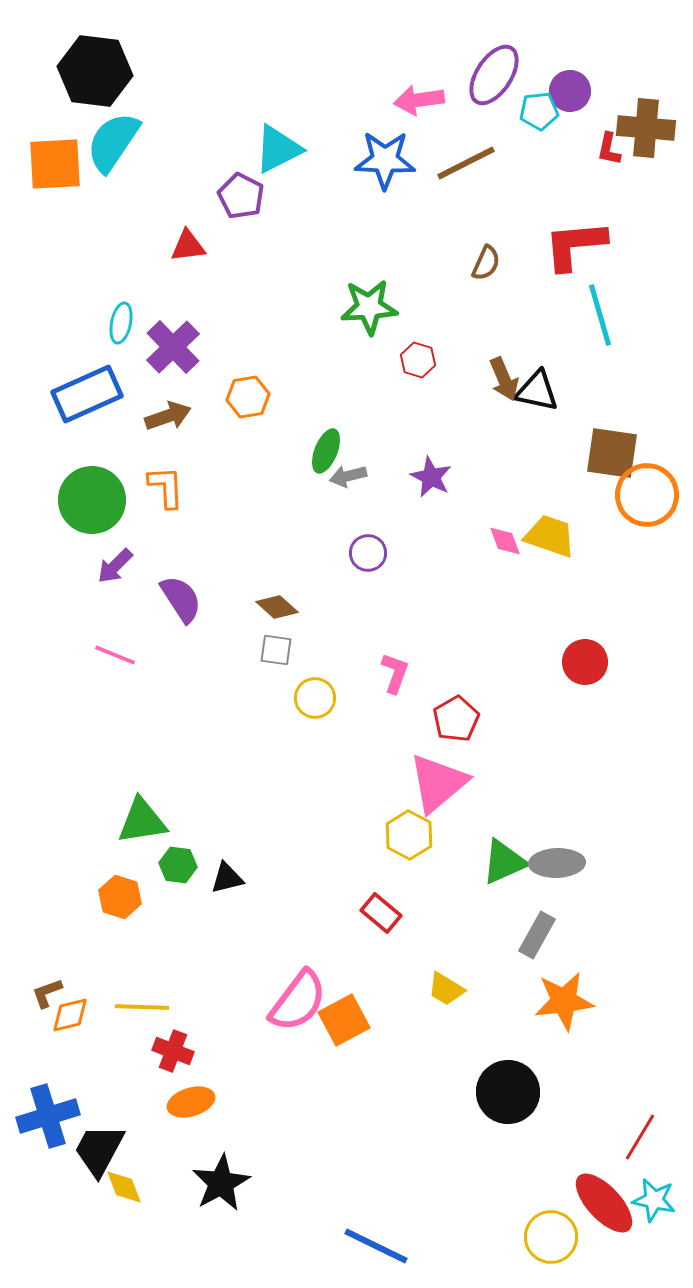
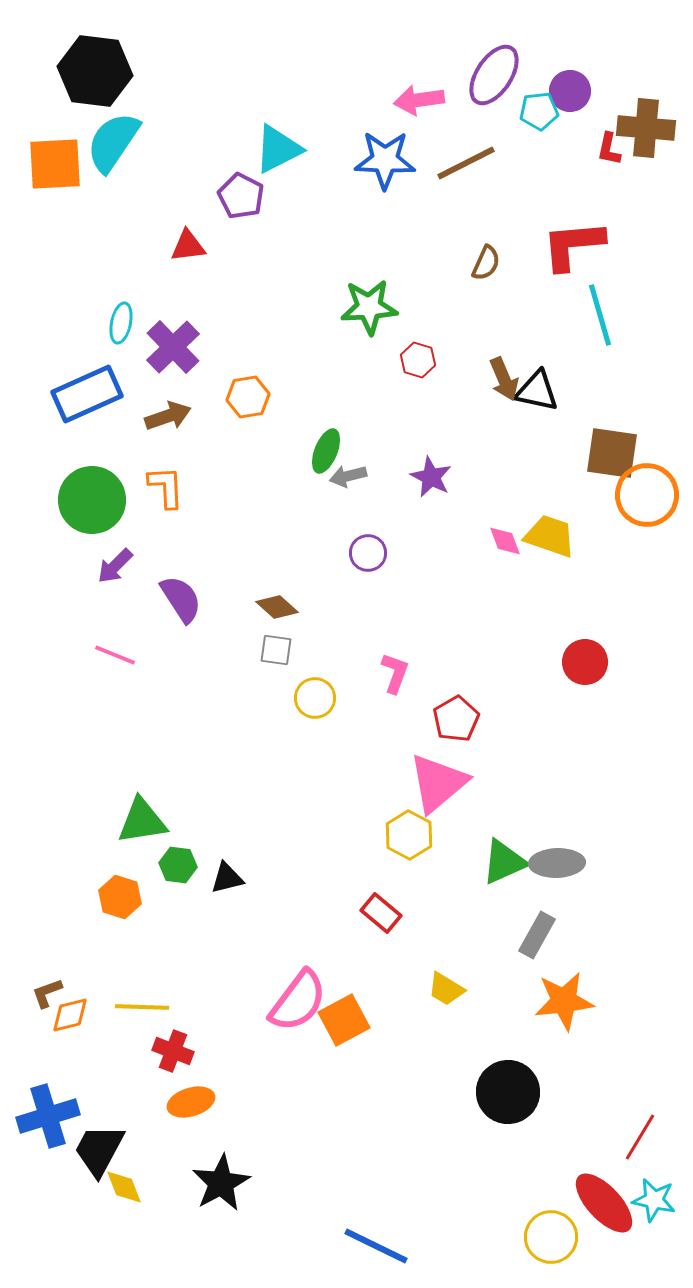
red L-shape at (575, 245): moved 2 px left
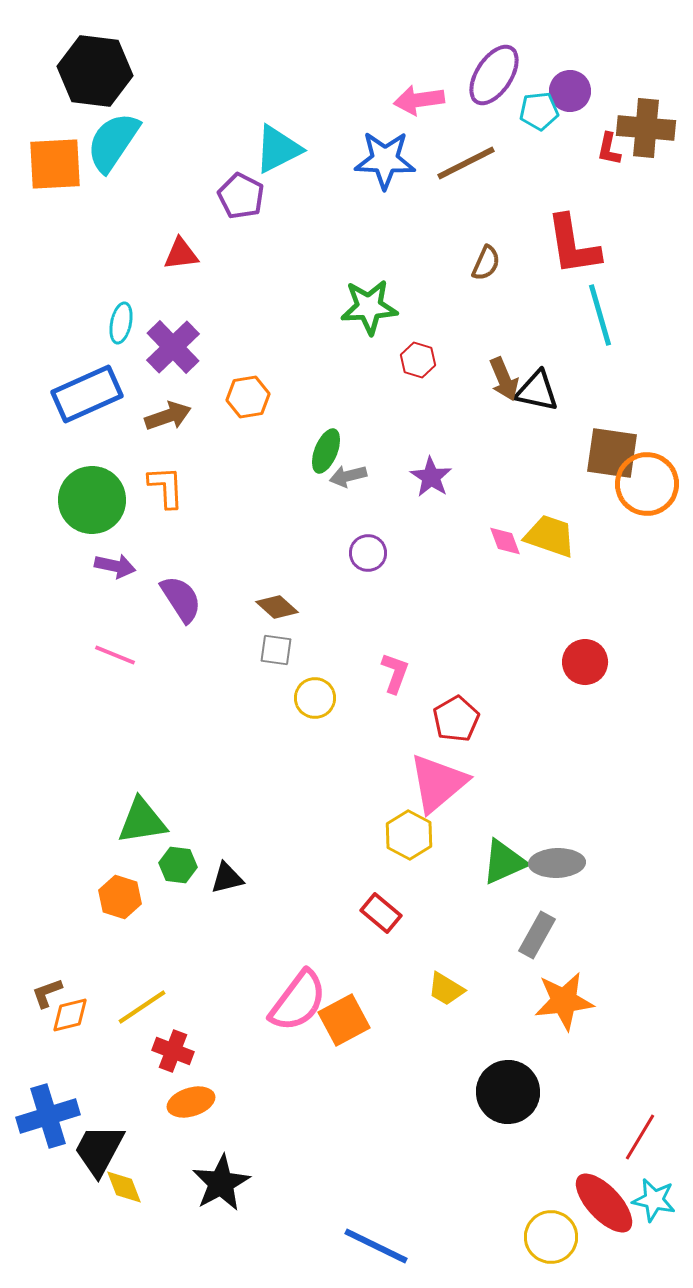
red L-shape at (573, 245): rotated 94 degrees counterclockwise
red triangle at (188, 246): moved 7 px left, 8 px down
purple star at (431, 477): rotated 6 degrees clockwise
orange circle at (647, 495): moved 11 px up
purple arrow at (115, 566): rotated 123 degrees counterclockwise
yellow line at (142, 1007): rotated 36 degrees counterclockwise
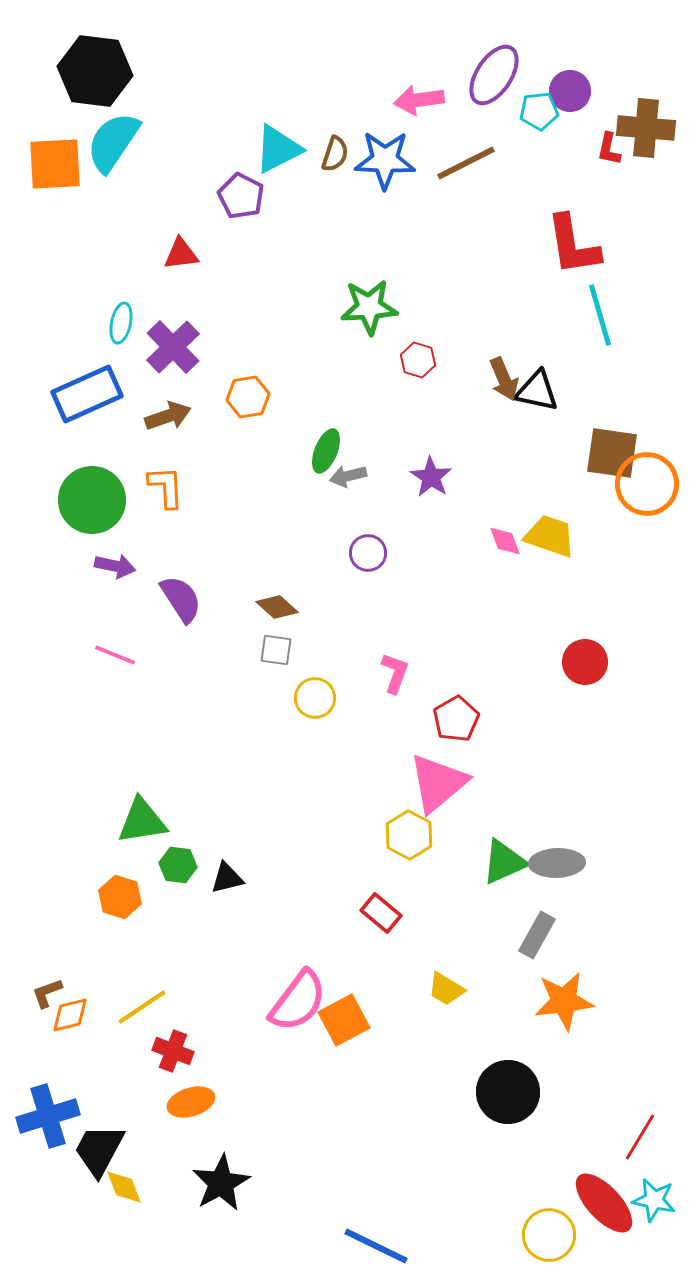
brown semicircle at (486, 263): moved 151 px left, 109 px up; rotated 6 degrees counterclockwise
yellow circle at (551, 1237): moved 2 px left, 2 px up
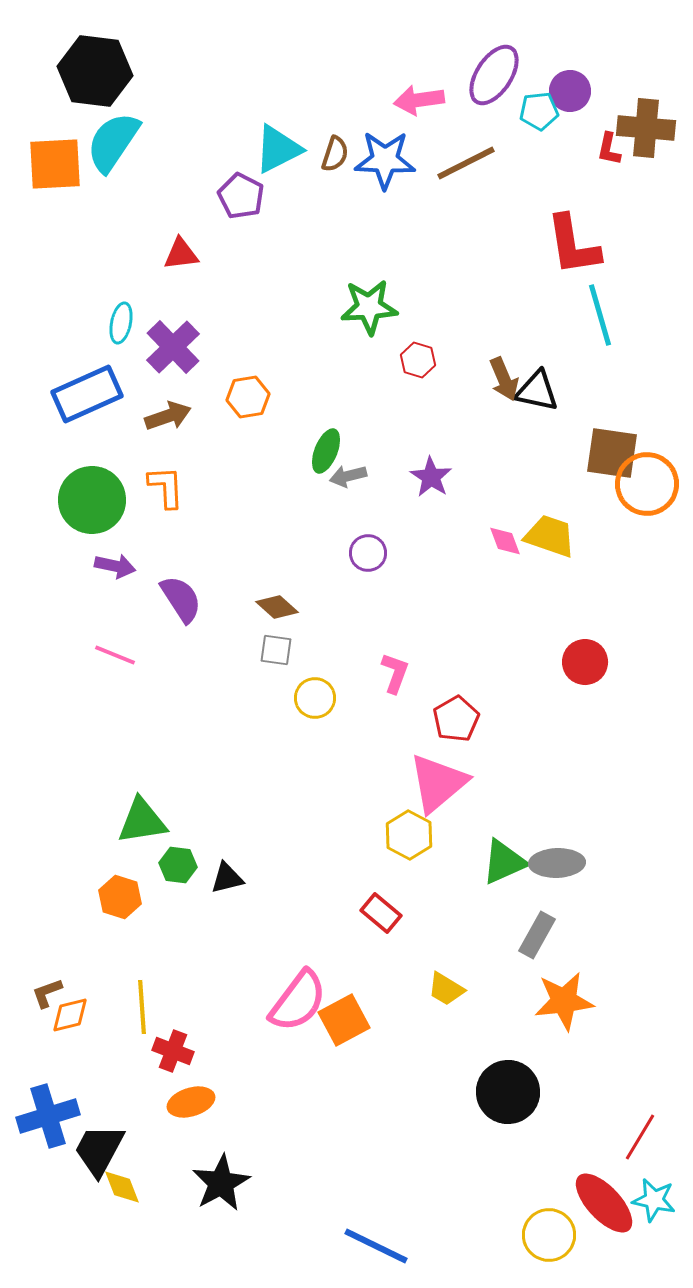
yellow line at (142, 1007): rotated 60 degrees counterclockwise
yellow diamond at (124, 1187): moved 2 px left
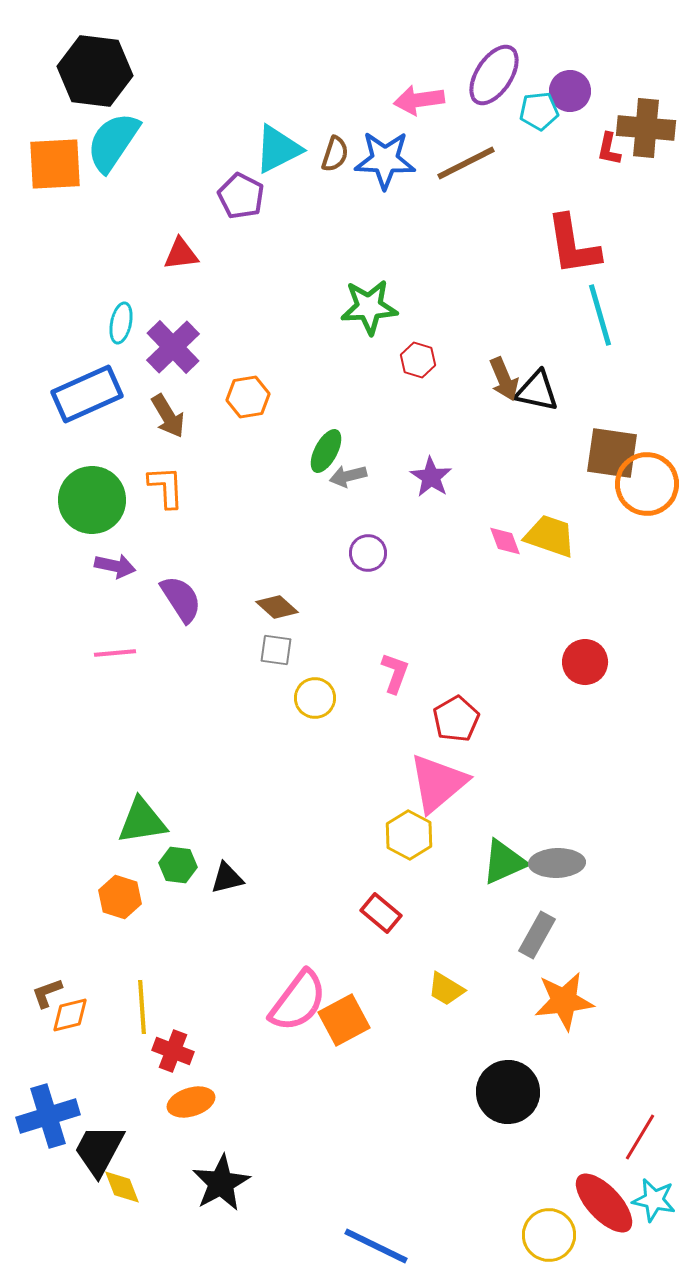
brown arrow at (168, 416): rotated 78 degrees clockwise
green ellipse at (326, 451): rotated 6 degrees clockwise
pink line at (115, 655): moved 2 px up; rotated 27 degrees counterclockwise
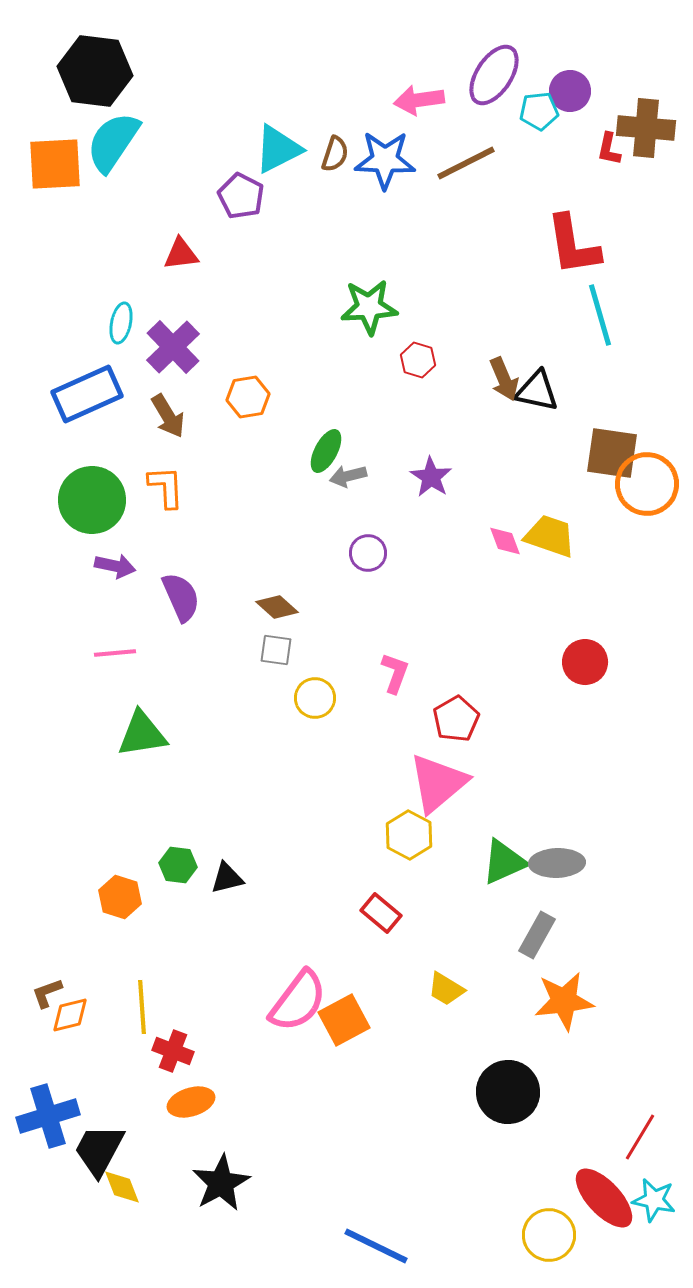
purple semicircle at (181, 599): moved 2 px up; rotated 9 degrees clockwise
green triangle at (142, 821): moved 87 px up
red ellipse at (604, 1203): moved 5 px up
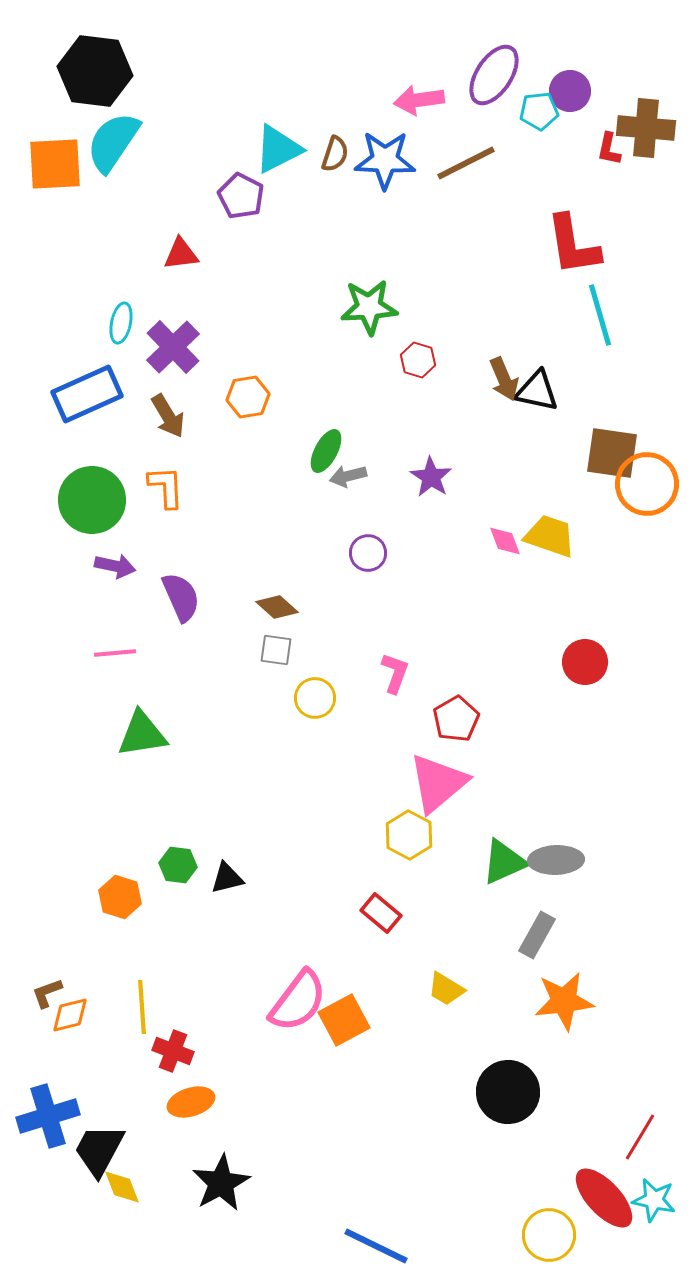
gray ellipse at (557, 863): moved 1 px left, 3 px up
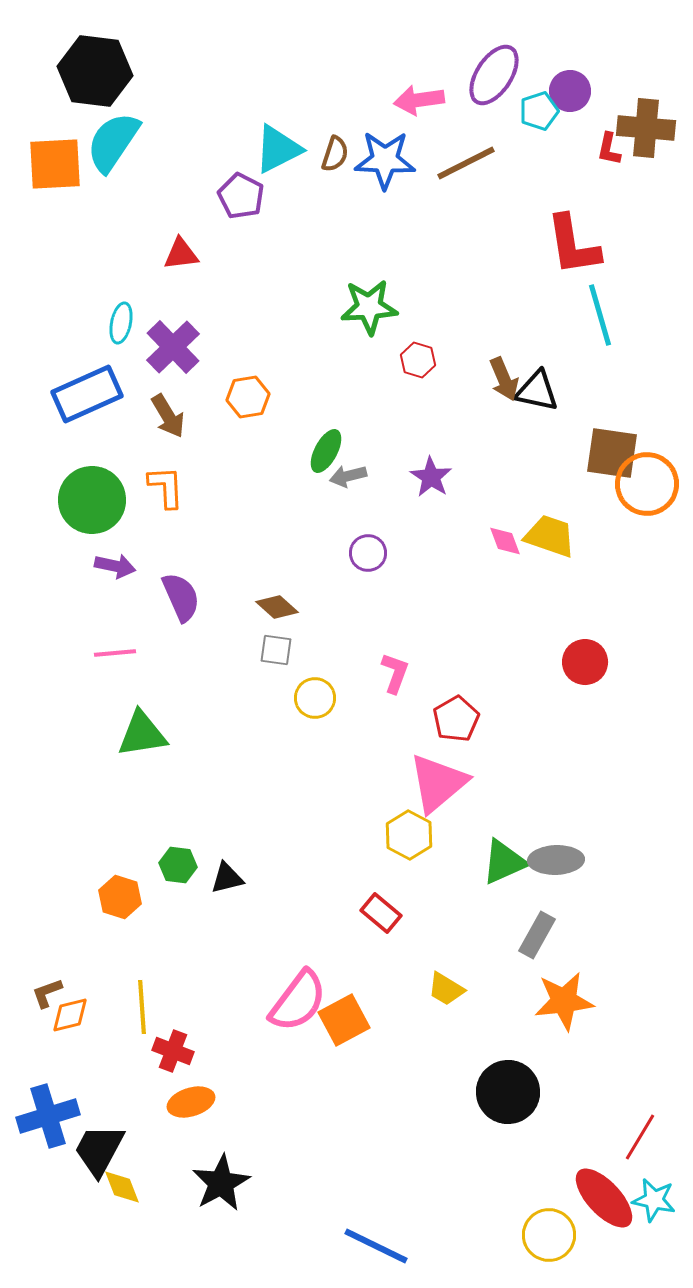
cyan pentagon at (539, 111): rotated 12 degrees counterclockwise
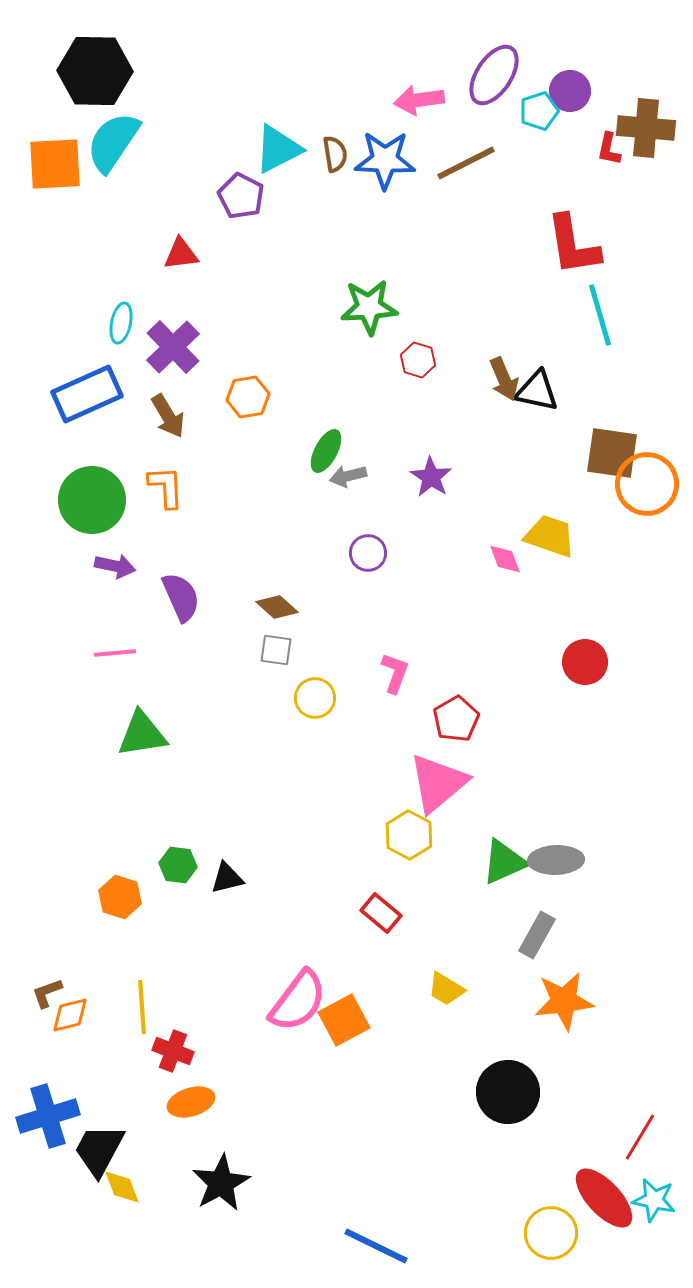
black hexagon at (95, 71): rotated 6 degrees counterclockwise
brown semicircle at (335, 154): rotated 27 degrees counterclockwise
pink diamond at (505, 541): moved 18 px down
yellow circle at (549, 1235): moved 2 px right, 2 px up
